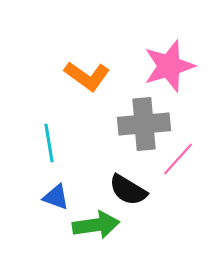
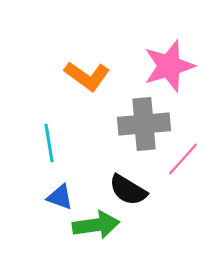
pink line: moved 5 px right
blue triangle: moved 4 px right
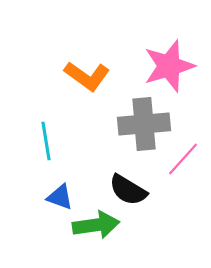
cyan line: moved 3 px left, 2 px up
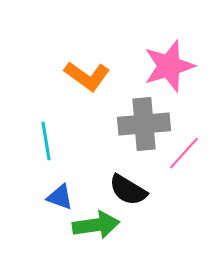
pink line: moved 1 px right, 6 px up
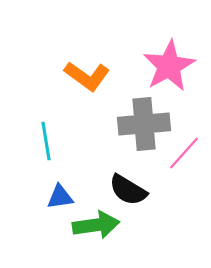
pink star: rotated 12 degrees counterclockwise
blue triangle: rotated 28 degrees counterclockwise
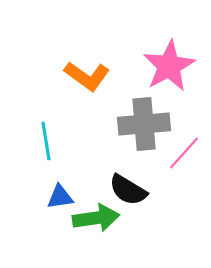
green arrow: moved 7 px up
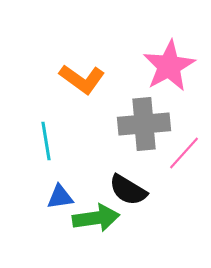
orange L-shape: moved 5 px left, 3 px down
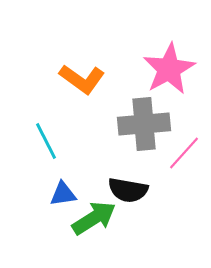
pink star: moved 3 px down
cyan line: rotated 18 degrees counterclockwise
black semicircle: rotated 21 degrees counterclockwise
blue triangle: moved 3 px right, 3 px up
green arrow: moved 2 px left; rotated 24 degrees counterclockwise
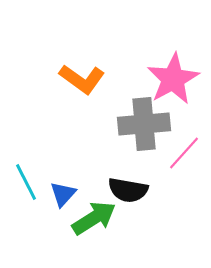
pink star: moved 4 px right, 10 px down
cyan line: moved 20 px left, 41 px down
blue triangle: rotated 40 degrees counterclockwise
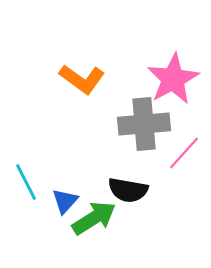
blue triangle: moved 2 px right, 7 px down
